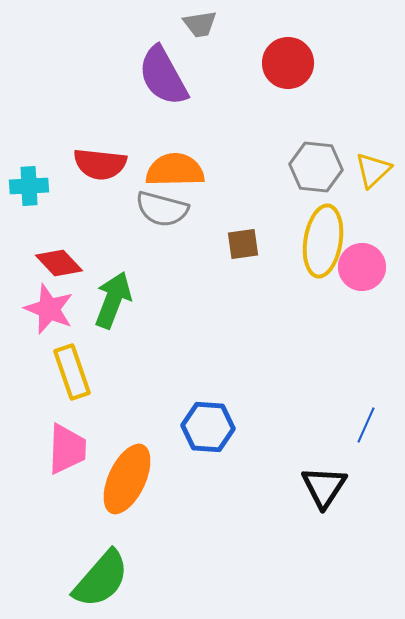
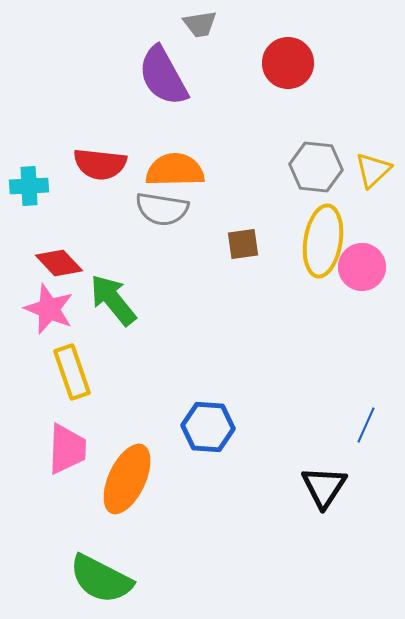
gray semicircle: rotated 6 degrees counterclockwise
green arrow: rotated 60 degrees counterclockwise
green semicircle: rotated 76 degrees clockwise
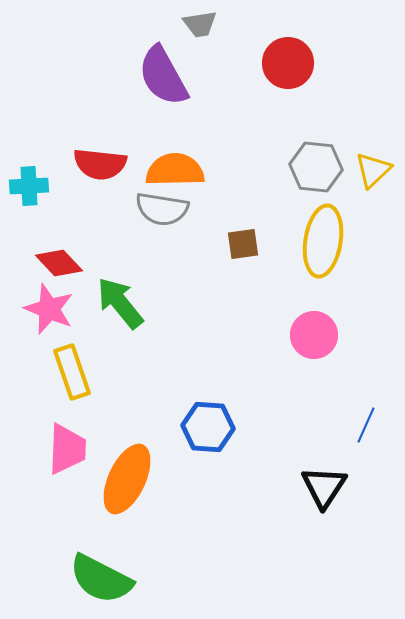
pink circle: moved 48 px left, 68 px down
green arrow: moved 7 px right, 3 px down
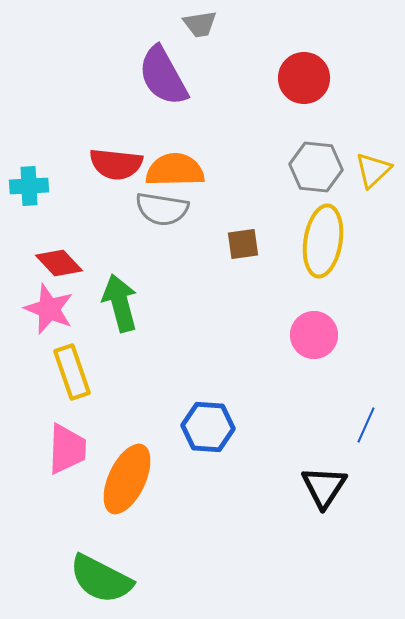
red circle: moved 16 px right, 15 px down
red semicircle: moved 16 px right
green arrow: rotated 24 degrees clockwise
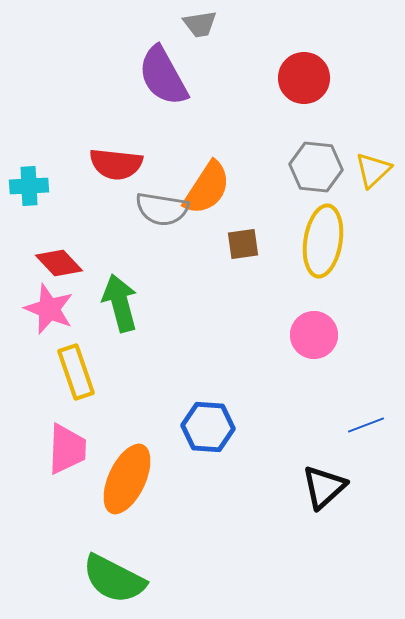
orange semicircle: moved 32 px right, 18 px down; rotated 124 degrees clockwise
yellow rectangle: moved 4 px right
blue line: rotated 45 degrees clockwise
black triangle: rotated 15 degrees clockwise
green semicircle: moved 13 px right
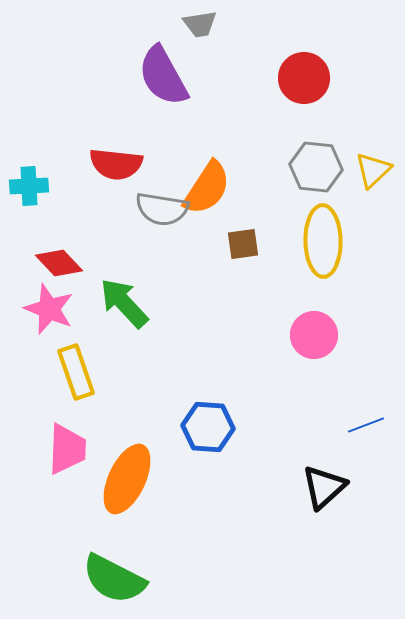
yellow ellipse: rotated 10 degrees counterclockwise
green arrow: moved 4 px right; rotated 28 degrees counterclockwise
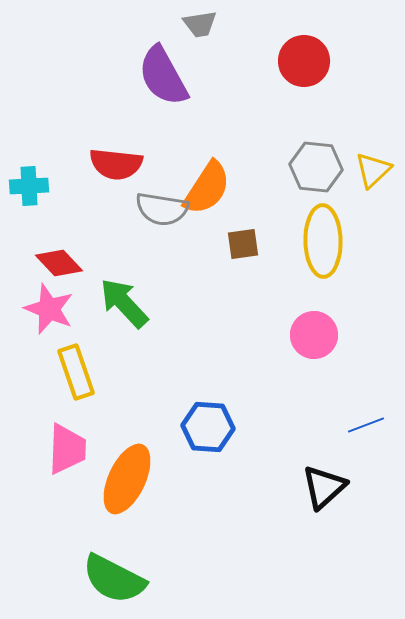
red circle: moved 17 px up
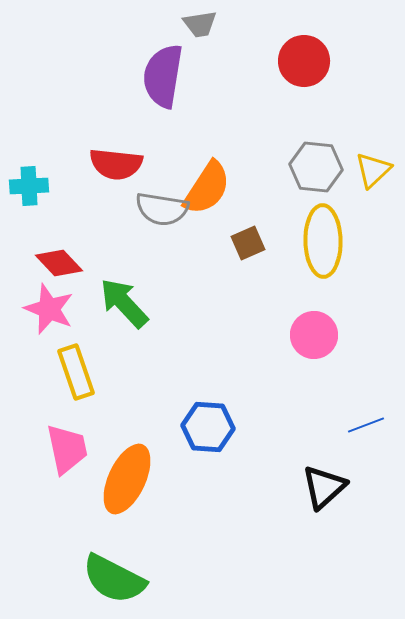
purple semicircle: rotated 38 degrees clockwise
brown square: moved 5 px right, 1 px up; rotated 16 degrees counterclockwise
pink trapezoid: rotated 14 degrees counterclockwise
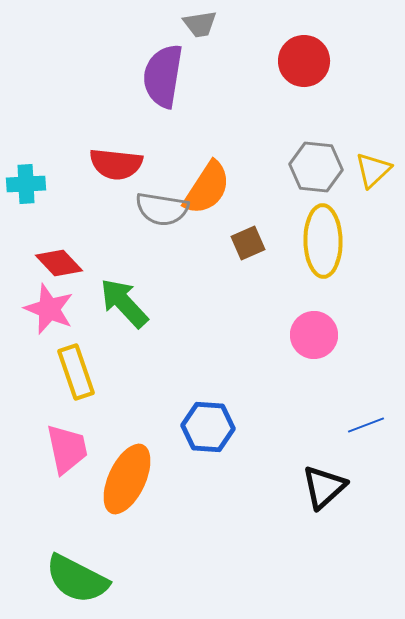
cyan cross: moved 3 px left, 2 px up
green semicircle: moved 37 px left
